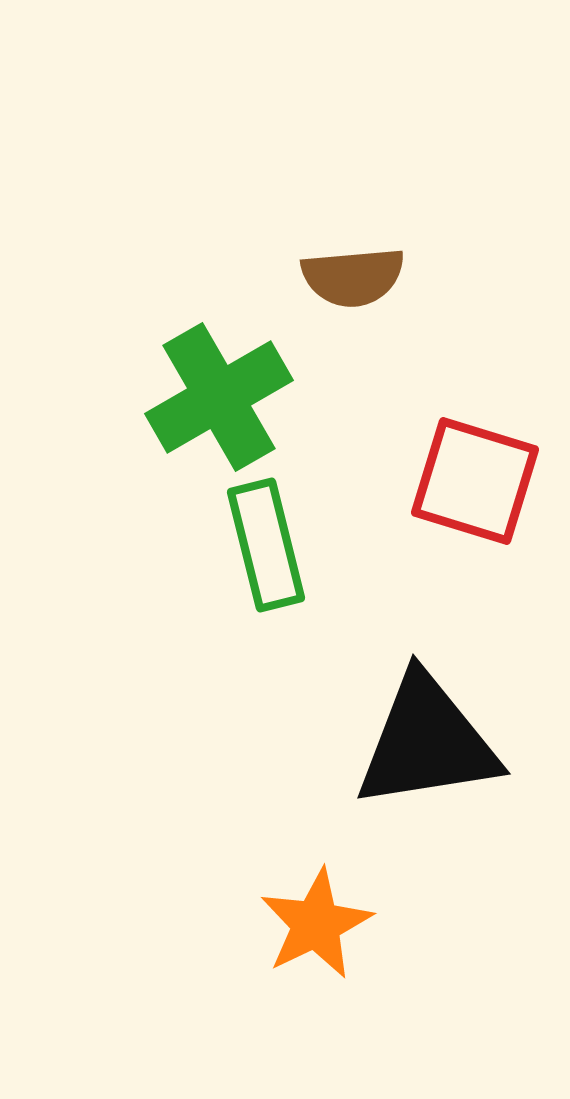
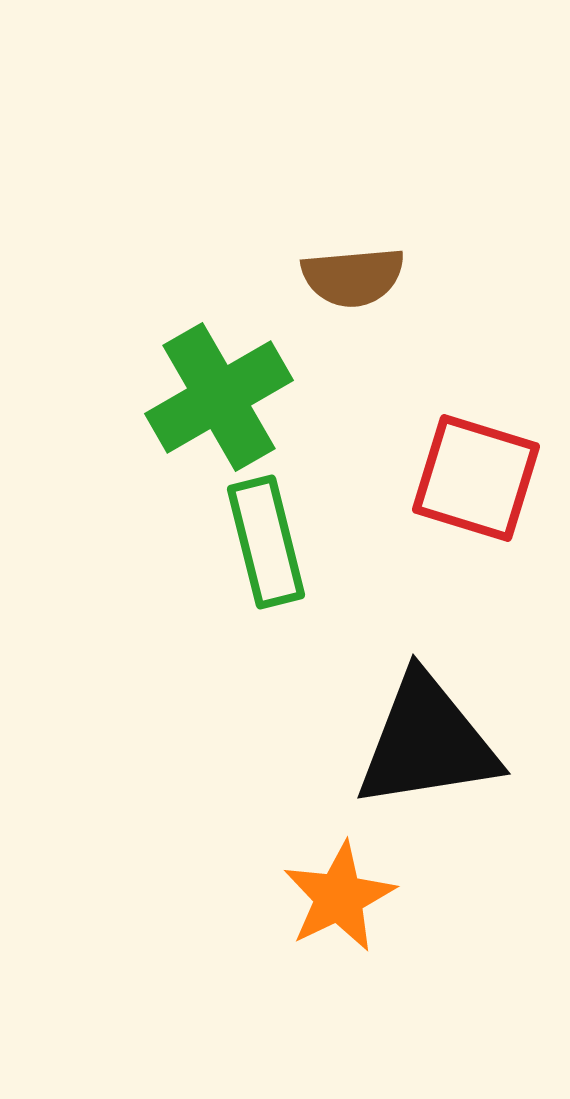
red square: moved 1 px right, 3 px up
green rectangle: moved 3 px up
orange star: moved 23 px right, 27 px up
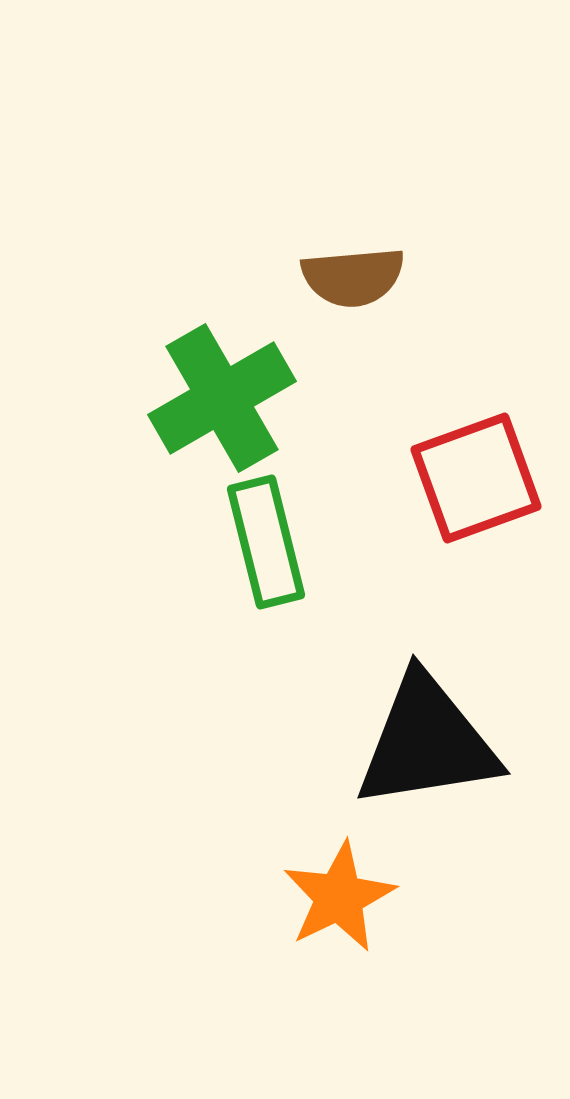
green cross: moved 3 px right, 1 px down
red square: rotated 37 degrees counterclockwise
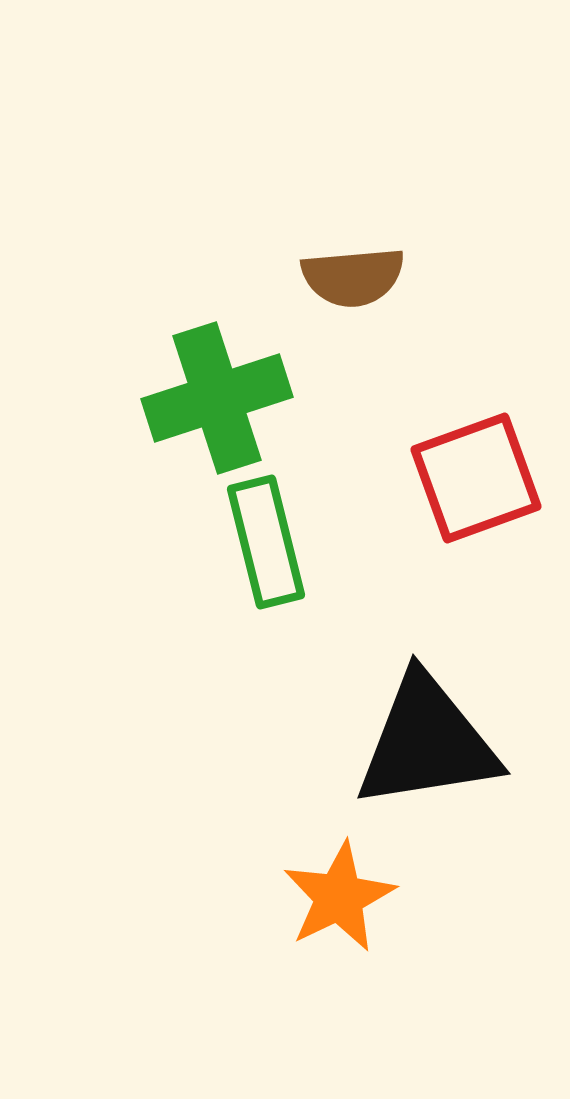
green cross: moved 5 px left; rotated 12 degrees clockwise
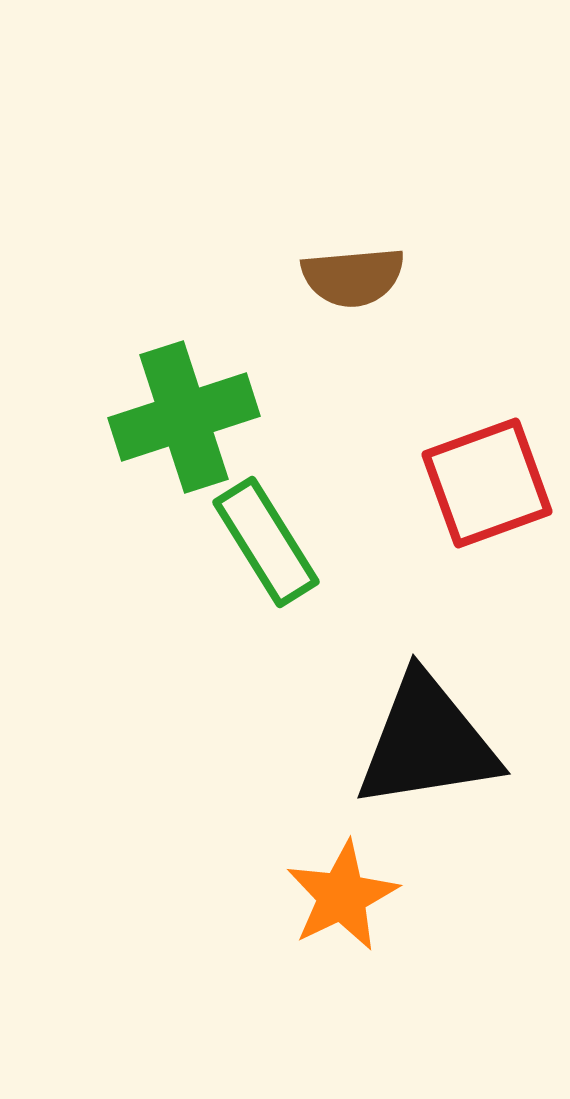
green cross: moved 33 px left, 19 px down
red square: moved 11 px right, 5 px down
green rectangle: rotated 18 degrees counterclockwise
orange star: moved 3 px right, 1 px up
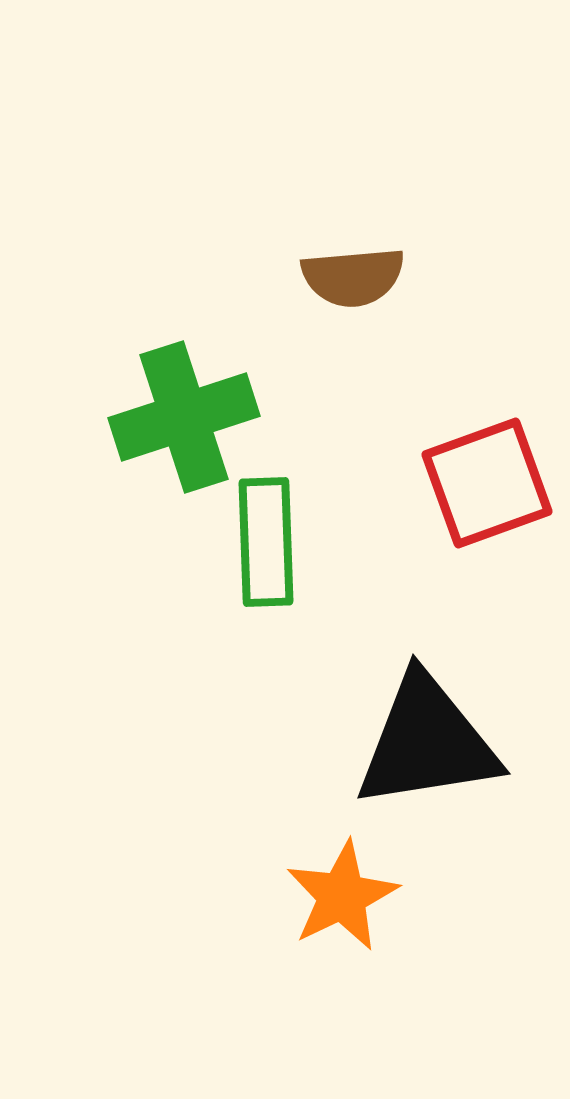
green rectangle: rotated 30 degrees clockwise
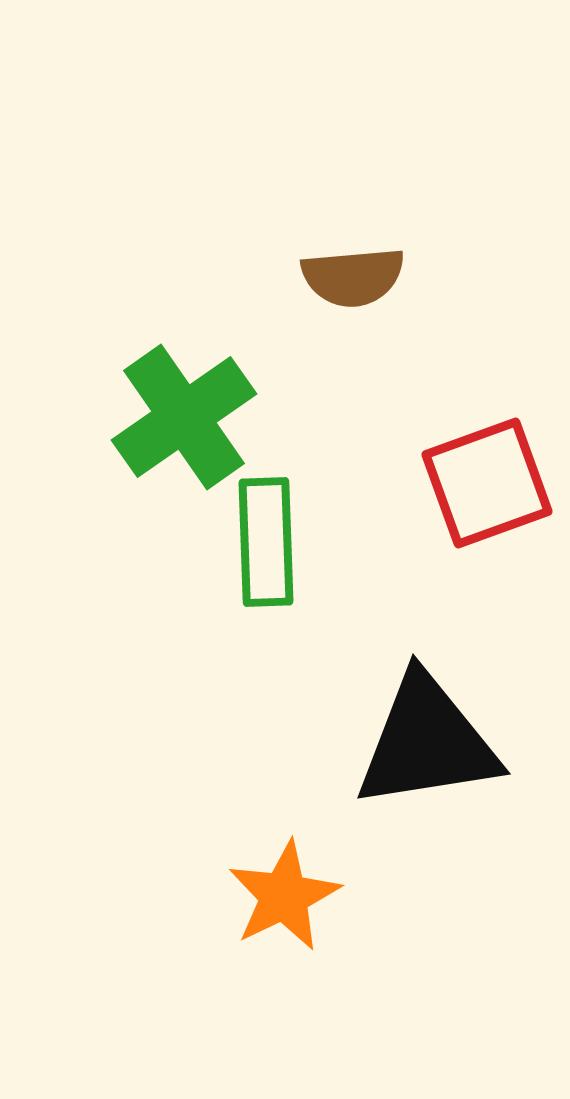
green cross: rotated 17 degrees counterclockwise
orange star: moved 58 px left
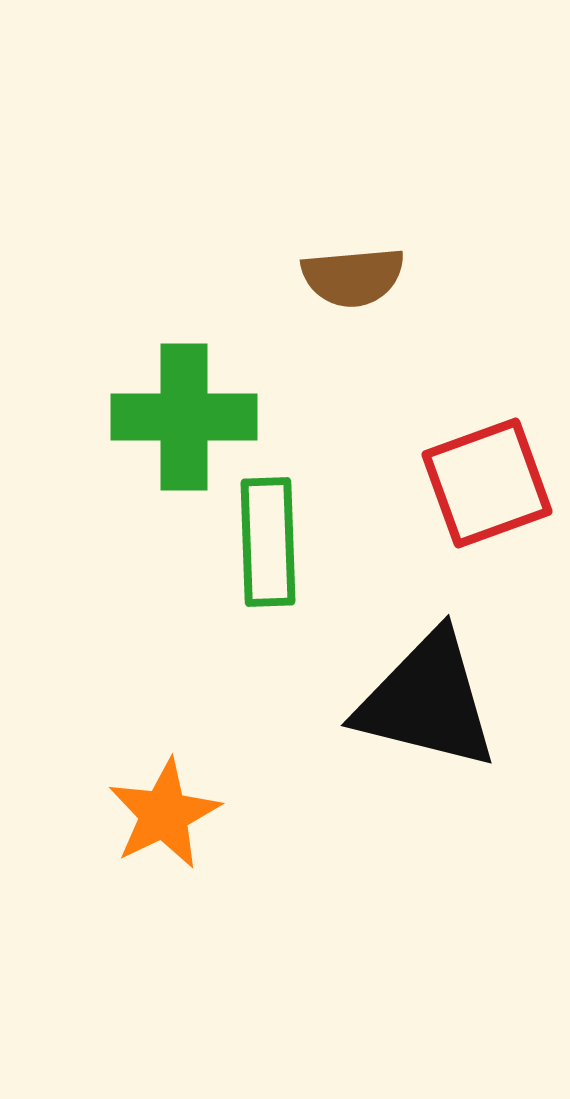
green cross: rotated 35 degrees clockwise
green rectangle: moved 2 px right
black triangle: moved 41 px up; rotated 23 degrees clockwise
orange star: moved 120 px left, 82 px up
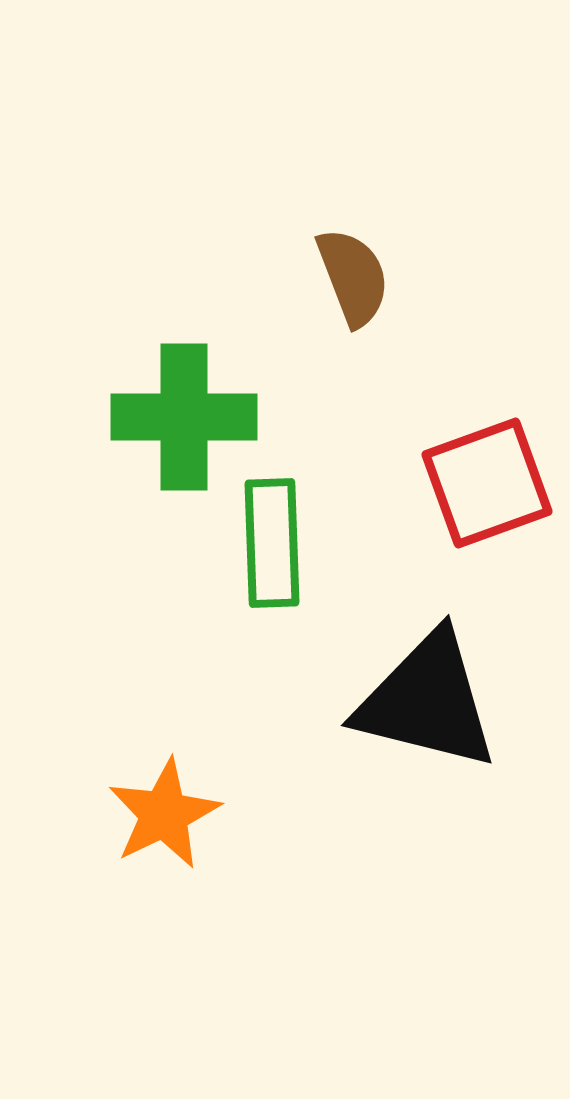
brown semicircle: rotated 106 degrees counterclockwise
green rectangle: moved 4 px right, 1 px down
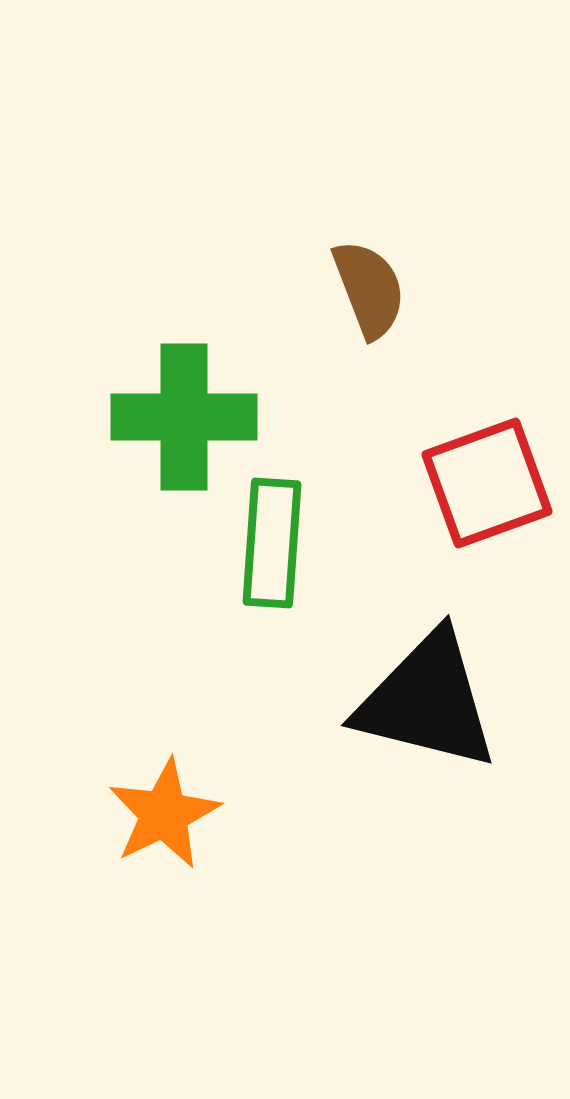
brown semicircle: moved 16 px right, 12 px down
green rectangle: rotated 6 degrees clockwise
